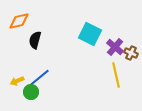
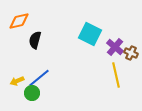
green circle: moved 1 px right, 1 px down
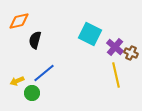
blue line: moved 5 px right, 5 px up
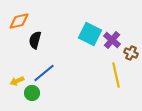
purple cross: moved 3 px left, 7 px up
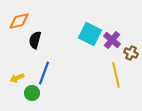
blue line: rotated 30 degrees counterclockwise
yellow arrow: moved 3 px up
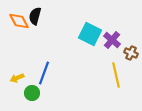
orange diamond: rotated 75 degrees clockwise
black semicircle: moved 24 px up
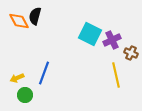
purple cross: rotated 24 degrees clockwise
green circle: moved 7 px left, 2 px down
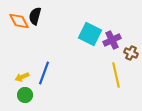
yellow arrow: moved 5 px right, 1 px up
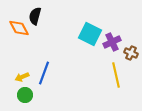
orange diamond: moved 7 px down
purple cross: moved 2 px down
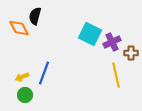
brown cross: rotated 24 degrees counterclockwise
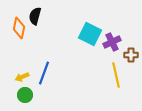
orange diamond: rotated 40 degrees clockwise
brown cross: moved 2 px down
